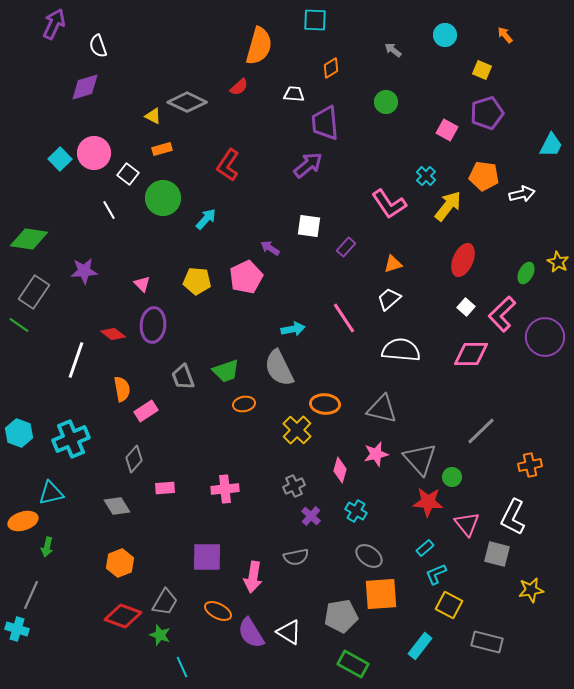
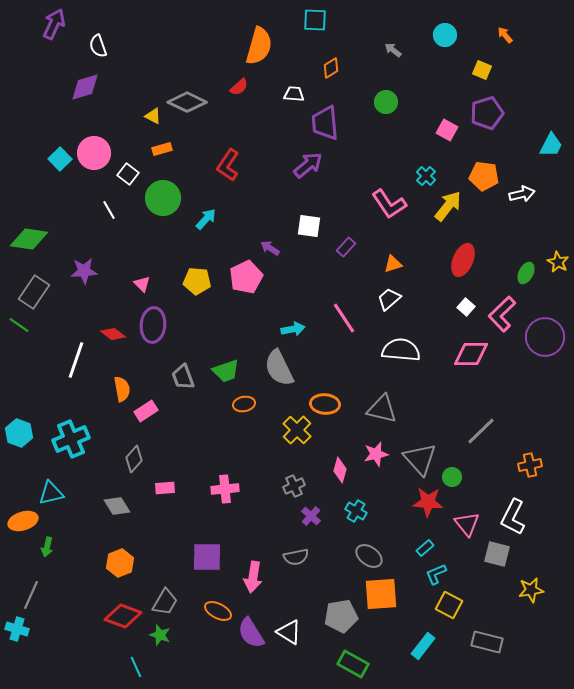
cyan rectangle at (420, 646): moved 3 px right
cyan line at (182, 667): moved 46 px left
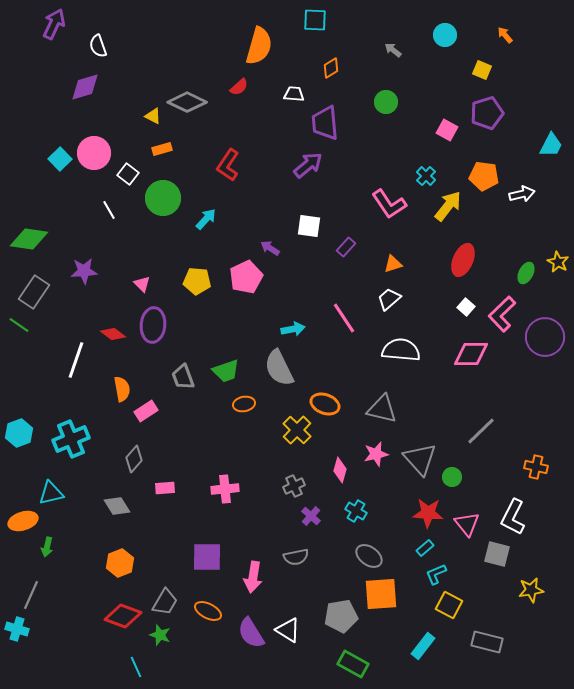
orange ellipse at (325, 404): rotated 16 degrees clockwise
cyan hexagon at (19, 433): rotated 20 degrees clockwise
orange cross at (530, 465): moved 6 px right, 2 px down; rotated 25 degrees clockwise
red star at (428, 502): moved 11 px down
orange ellipse at (218, 611): moved 10 px left
white triangle at (289, 632): moved 1 px left, 2 px up
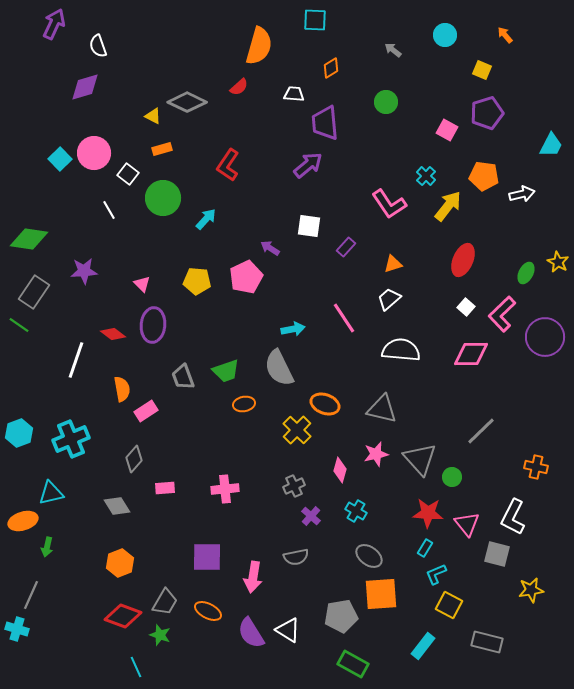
cyan rectangle at (425, 548): rotated 18 degrees counterclockwise
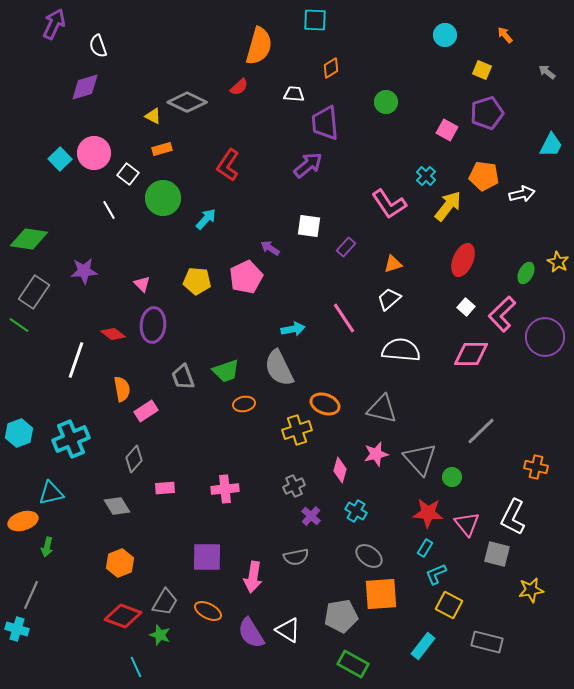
gray arrow at (393, 50): moved 154 px right, 22 px down
yellow cross at (297, 430): rotated 28 degrees clockwise
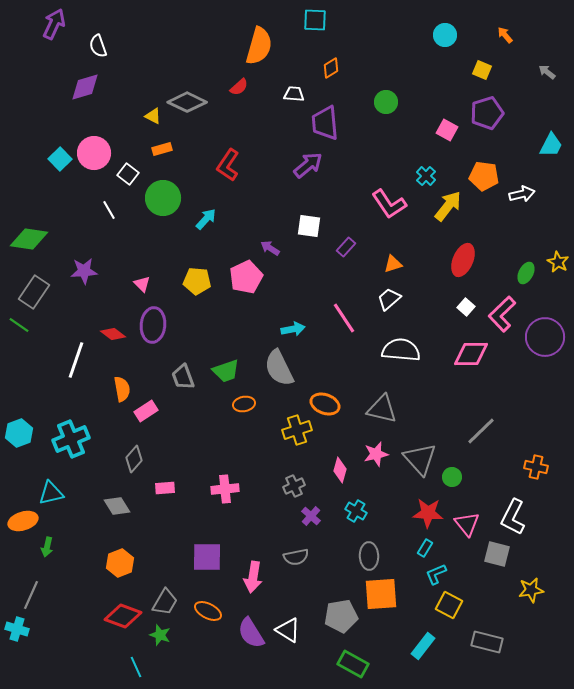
gray ellipse at (369, 556): rotated 52 degrees clockwise
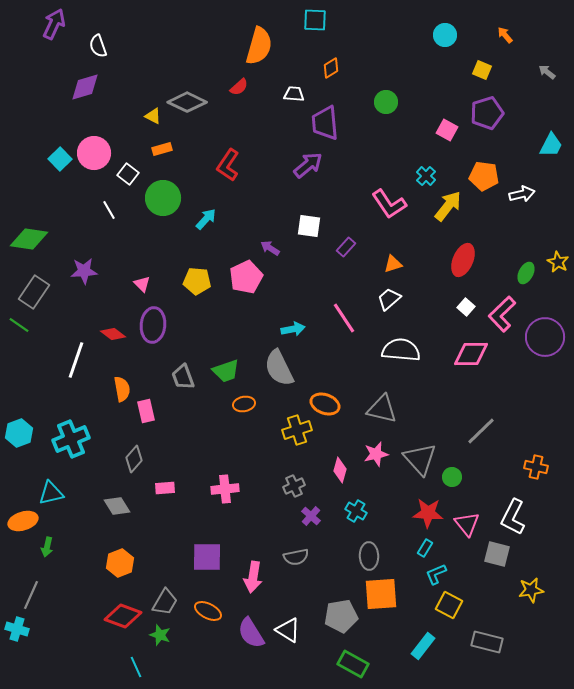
pink rectangle at (146, 411): rotated 70 degrees counterclockwise
